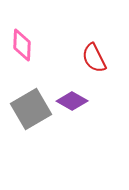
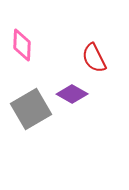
purple diamond: moved 7 px up
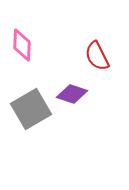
red semicircle: moved 3 px right, 2 px up
purple diamond: rotated 12 degrees counterclockwise
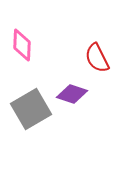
red semicircle: moved 2 px down
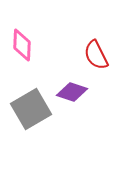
red semicircle: moved 1 px left, 3 px up
purple diamond: moved 2 px up
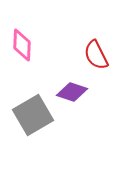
gray square: moved 2 px right, 6 px down
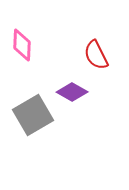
purple diamond: rotated 12 degrees clockwise
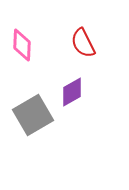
red semicircle: moved 13 px left, 12 px up
purple diamond: rotated 60 degrees counterclockwise
